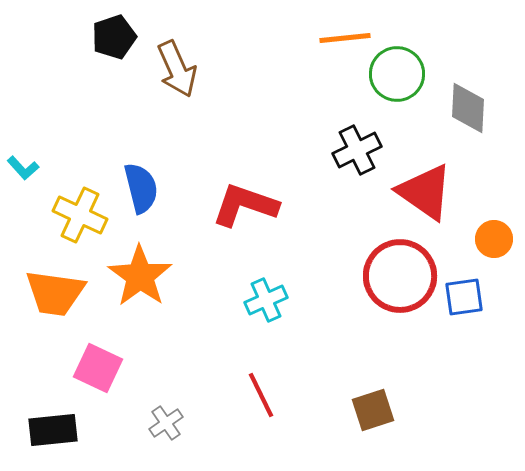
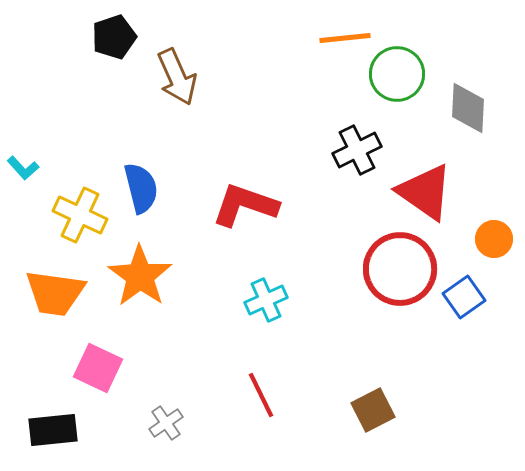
brown arrow: moved 8 px down
red circle: moved 7 px up
blue square: rotated 27 degrees counterclockwise
brown square: rotated 9 degrees counterclockwise
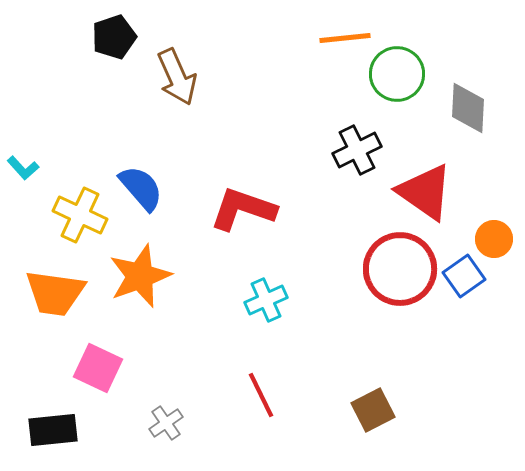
blue semicircle: rotated 27 degrees counterclockwise
red L-shape: moved 2 px left, 4 px down
orange star: rotated 16 degrees clockwise
blue square: moved 21 px up
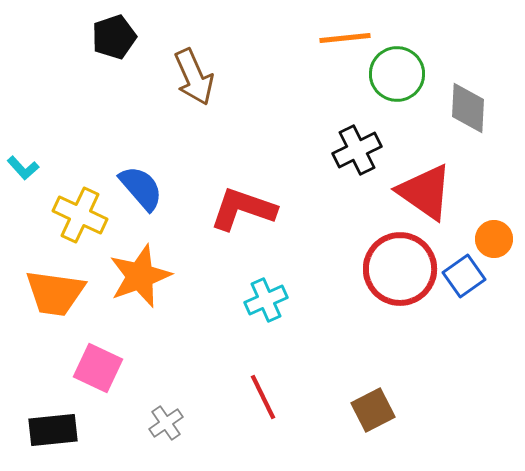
brown arrow: moved 17 px right
red line: moved 2 px right, 2 px down
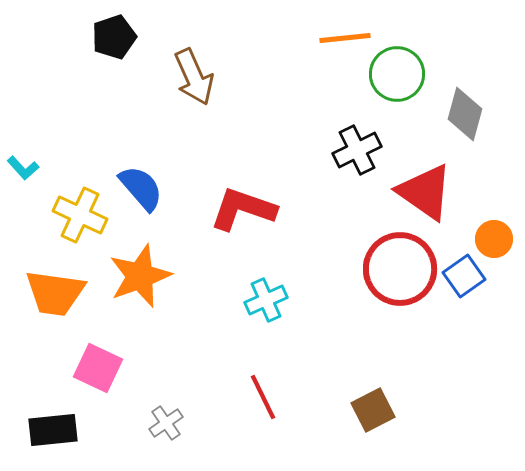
gray diamond: moved 3 px left, 6 px down; rotated 12 degrees clockwise
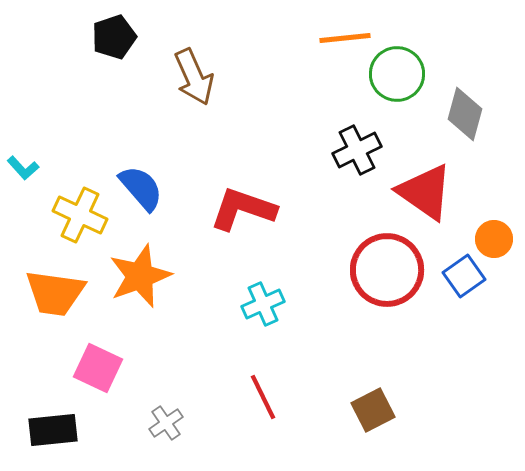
red circle: moved 13 px left, 1 px down
cyan cross: moved 3 px left, 4 px down
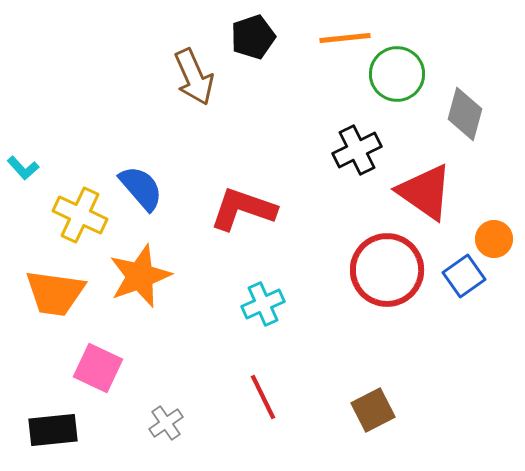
black pentagon: moved 139 px right
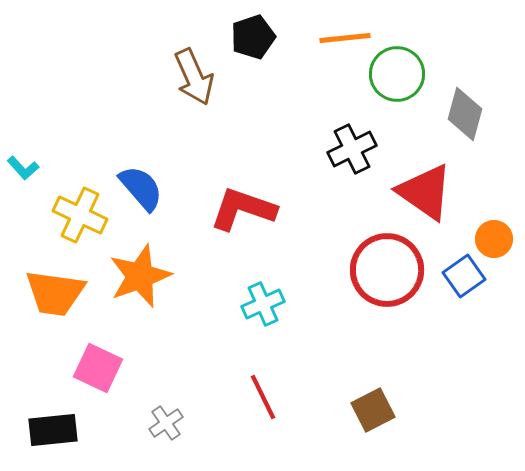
black cross: moved 5 px left, 1 px up
